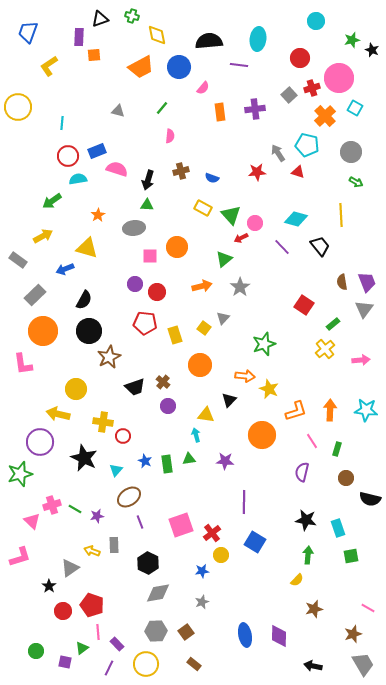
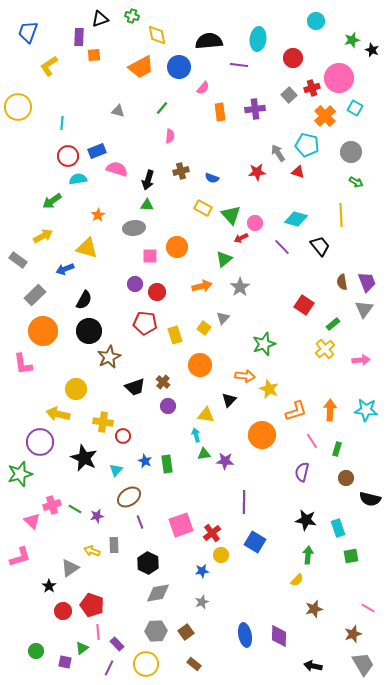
red circle at (300, 58): moved 7 px left
green triangle at (189, 459): moved 15 px right, 5 px up
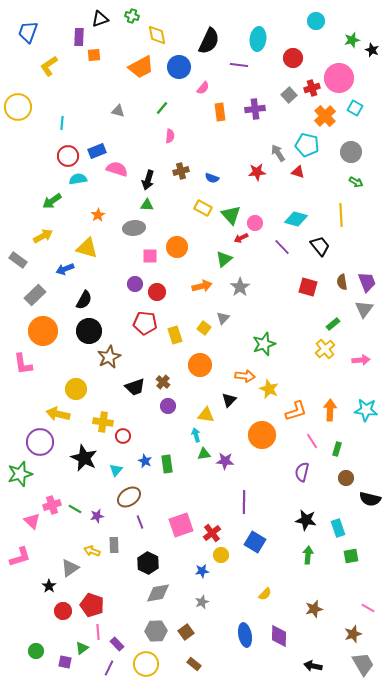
black semicircle at (209, 41): rotated 120 degrees clockwise
red square at (304, 305): moved 4 px right, 18 px up; rotated 18 degrees counterclockwise
yellow semicircle at (297, 580): moved 32 px left, 14 px down
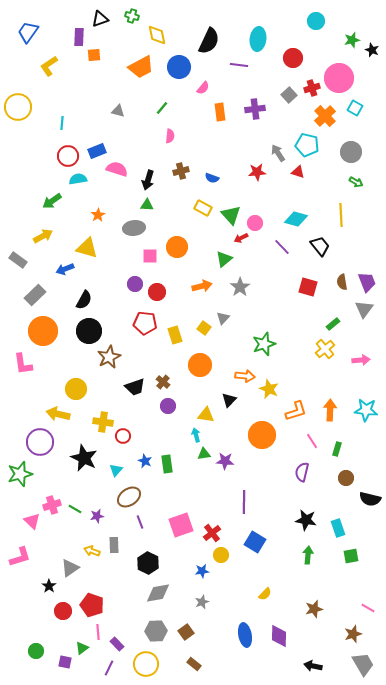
blue trapezoid at (28, 32): rotated 15 degrees clockwise
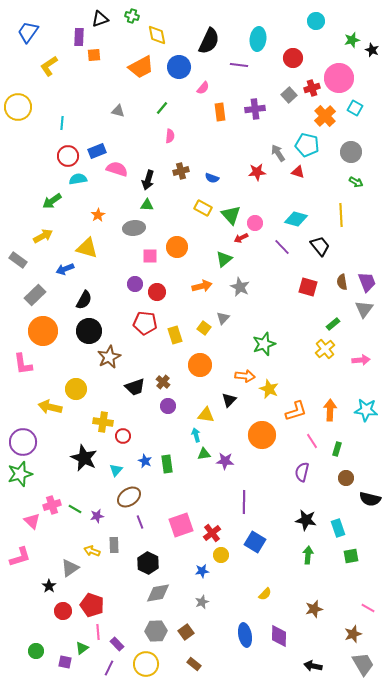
gray star at (240, 287): rotated 12 degrees counterclockwise
yellow arrow at (58, 414): moved 8 px left, 7 px up
purple circle at (40, 442): moved 17 px left
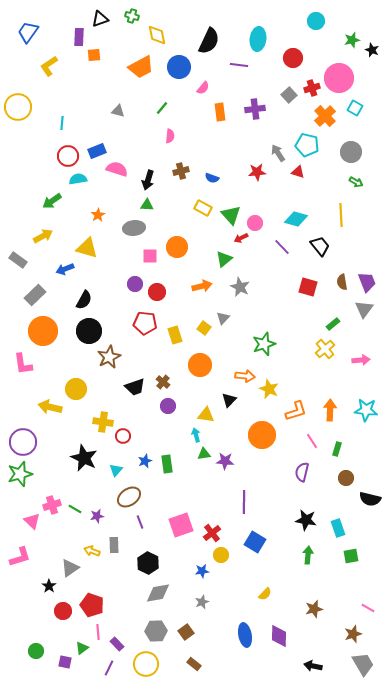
blue star at (145, 461): rotated 24 degrees clockwise
